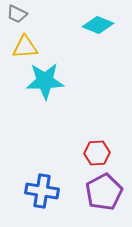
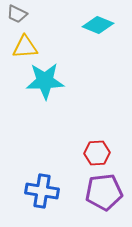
purple pentagon: rotated 21 degrees clockwise
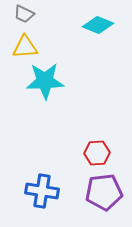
gray trapezoid: moved 7 px right
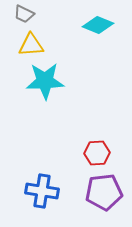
yellow triangle: moved 6 px right, 2 px up
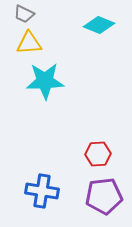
cyan diamond: moved 1 px right
yellow triangle: moved 2 px left, 2 px up
red hexagon: moved 1 px right, 1 px down
purple pentagon: moved 4 px down
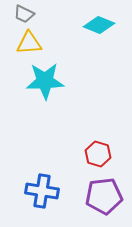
red hexagon: rotated 20 degrees clockwise
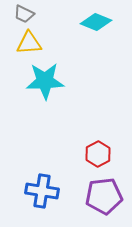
cyan diamond: moved 3 px left, 3 px up
red hexagon: rotated 15 degrees clockwise
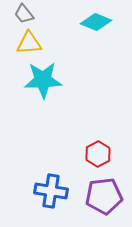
gray trapezoid: rotated 25 degrees clockwise
cyan star: moved 2 px left, 1 px up
blue cross: moved 9 px right
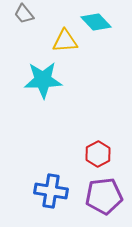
cyan diamond: rotated 24 degrees clockwise
yellow triangle: moved 36 px right, 2 px up
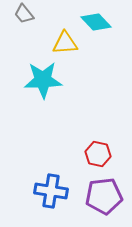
yellow triangle: moved 2 px down
red hexagon: rotated 20 degrees counterclockwise
